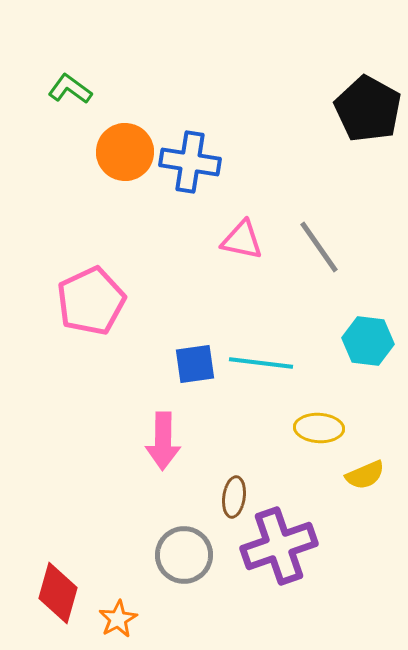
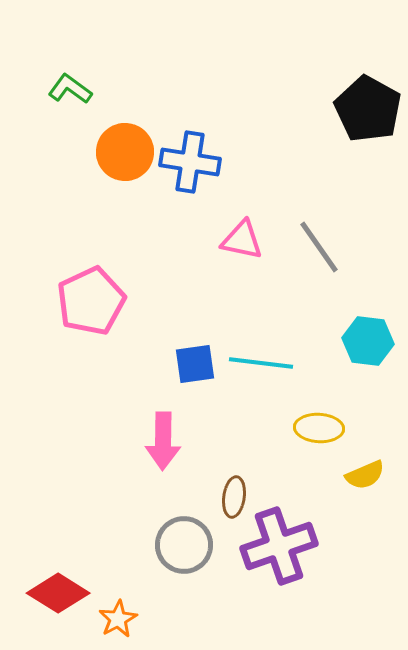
gray circle: moved 10 px up
red diamond: rotated 74 degrees counterclockwise
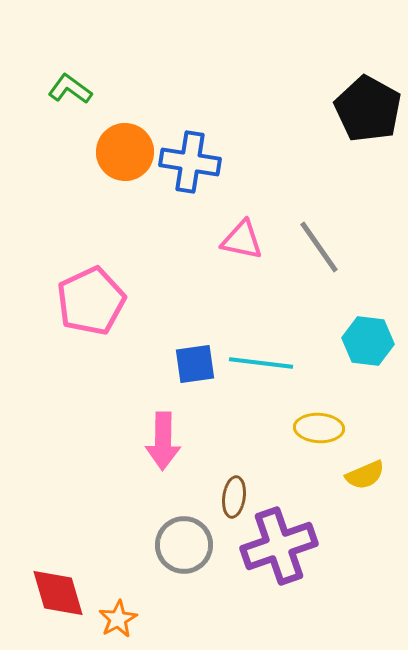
red diamond: rotated 42 degrees clockwise
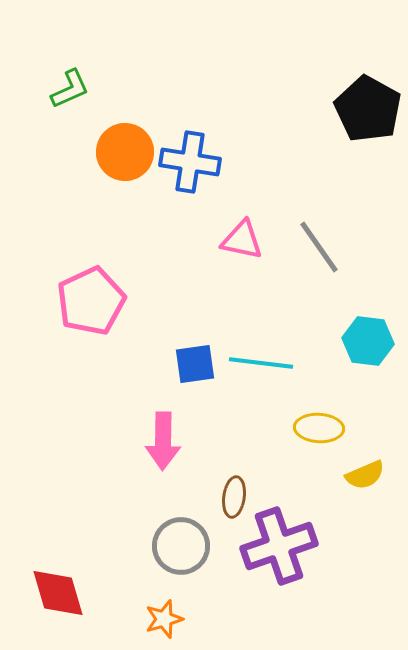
green L-shape: rotated 120 degrees clockwise
gray circle: moved 3 px left, 1 px down
orange star: moved 46 px right; rotated 12 degrees clockwise
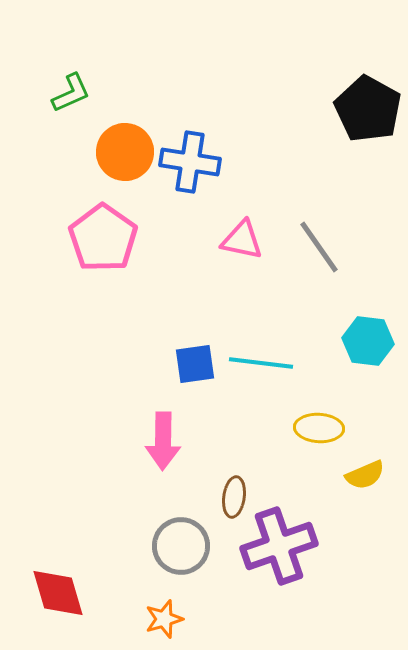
green L-shape: moved 1 px right, 4 px down
pink pentagon: moved 12 px right, 63 px up; rotated 12 degrees counterclockwise
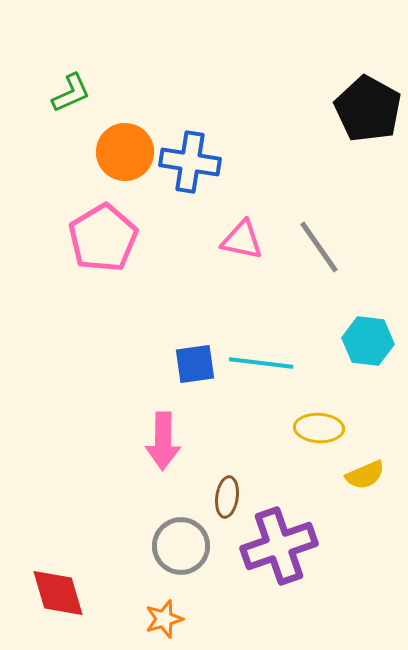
pink pentagon: rotated 6 degrees clockwise
brown ellipse: moved 7 px left
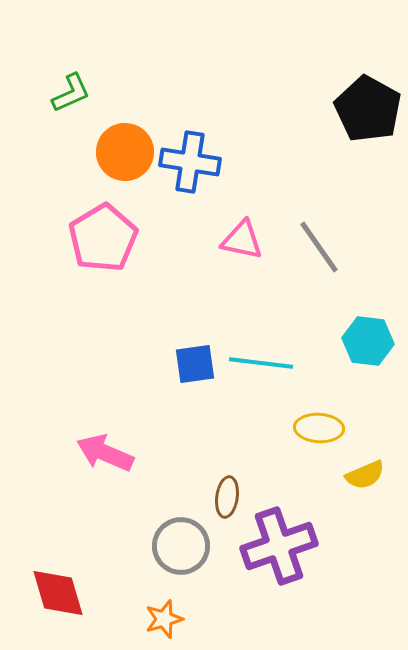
pink arrow: moved 58 px left, 12 px down; rotated 112 degrees clockwise
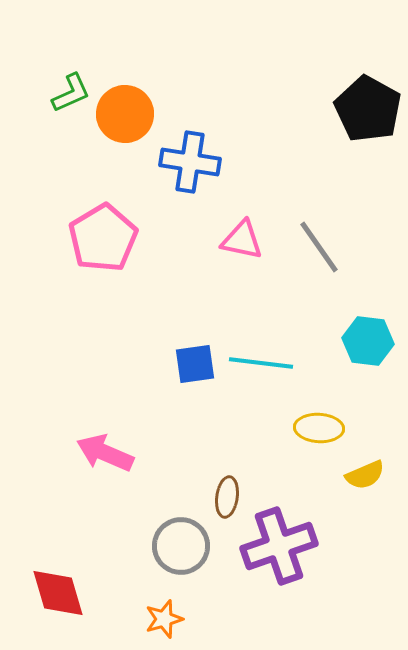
orange circle: moved 38 px up
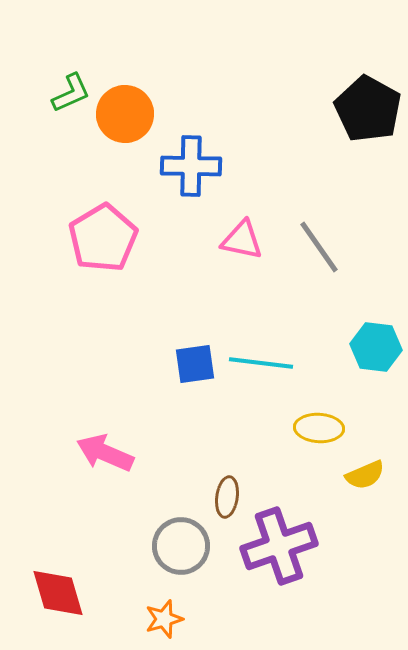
blue cross: moved 1 px right, 4 px down; rotated 8 degrees counterclockwise
cyan hexagon: moved 8 px right, 6 px down
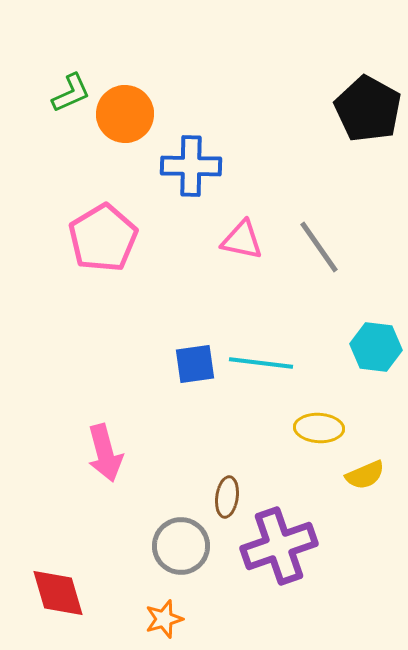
pink arrow: rotated 128 degrees counterclockwise
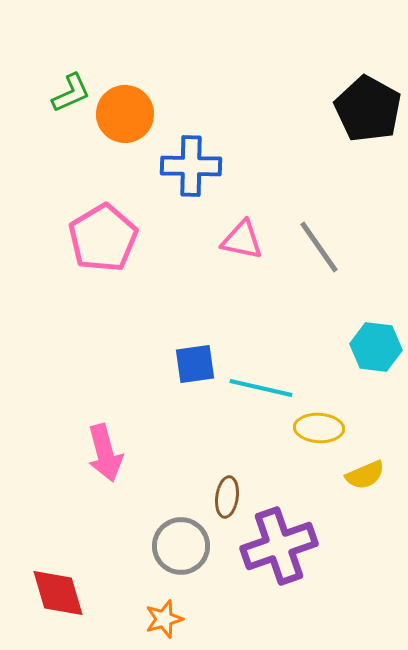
cyan line: moved 25 px down; rotated 6 degrees clockwise
